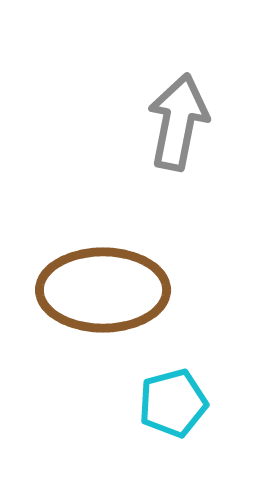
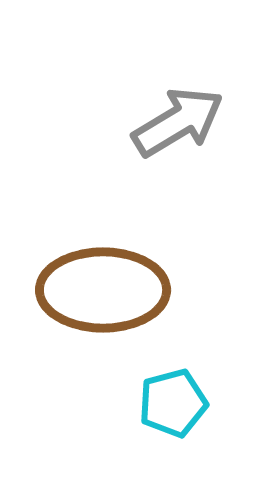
gray arrow: rotated 48 degrees clockwise
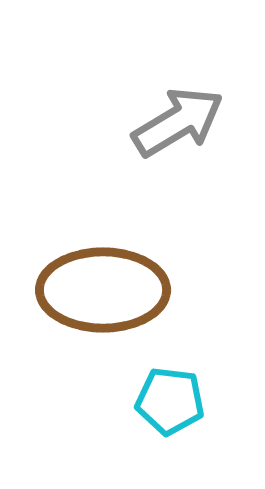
cyan pentagon: moved 3 px left, 2 px up; rotated 22 degrees clockwise
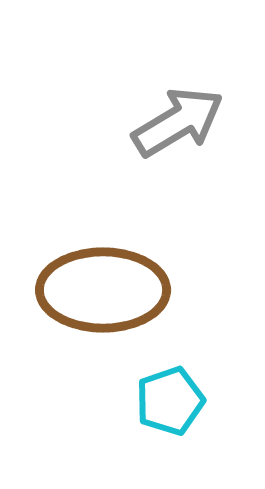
cyan pentagon: rotated 26 degrees counterclockwise
